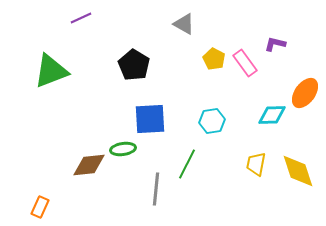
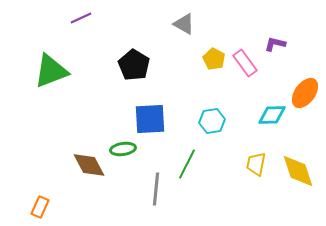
brown diamond: rotated 68 degrees clockwise
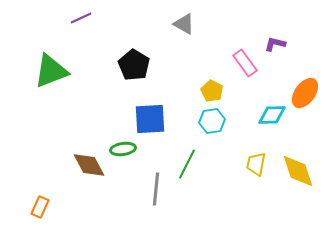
yellow pentagon: moved 2 px left, 32 px down
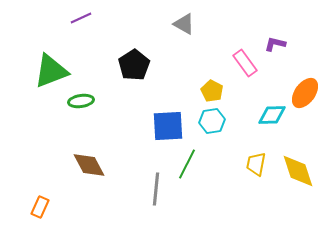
black pentagon: rotated 8 degrees clockwise
blue square: moved 18 px right, 7 px down
green ellipse: moved 42 px left, 48 px up
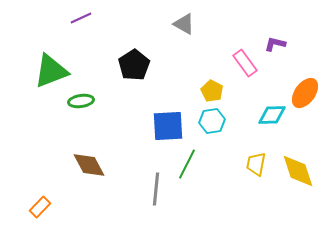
orange rectangle: rotated 20 degrees clockwise
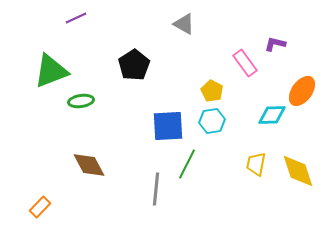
purple line: moved 5 px left
orange ellipse: moved 3 px left, 2 px up
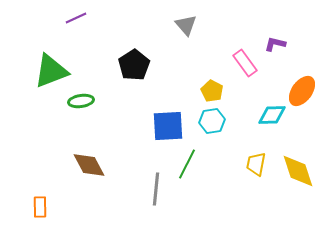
gray triangle: moved 2 px right, 1 px down; rotated 20 degrees clockwise
orange rectangle: rotated 45 degrees counterclockwise
